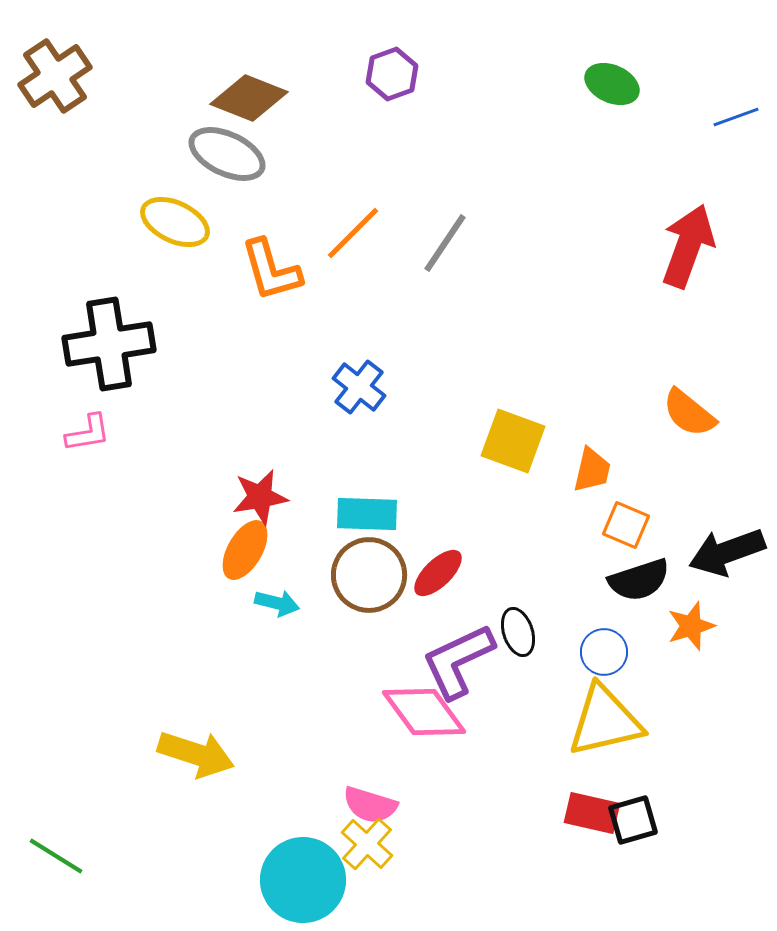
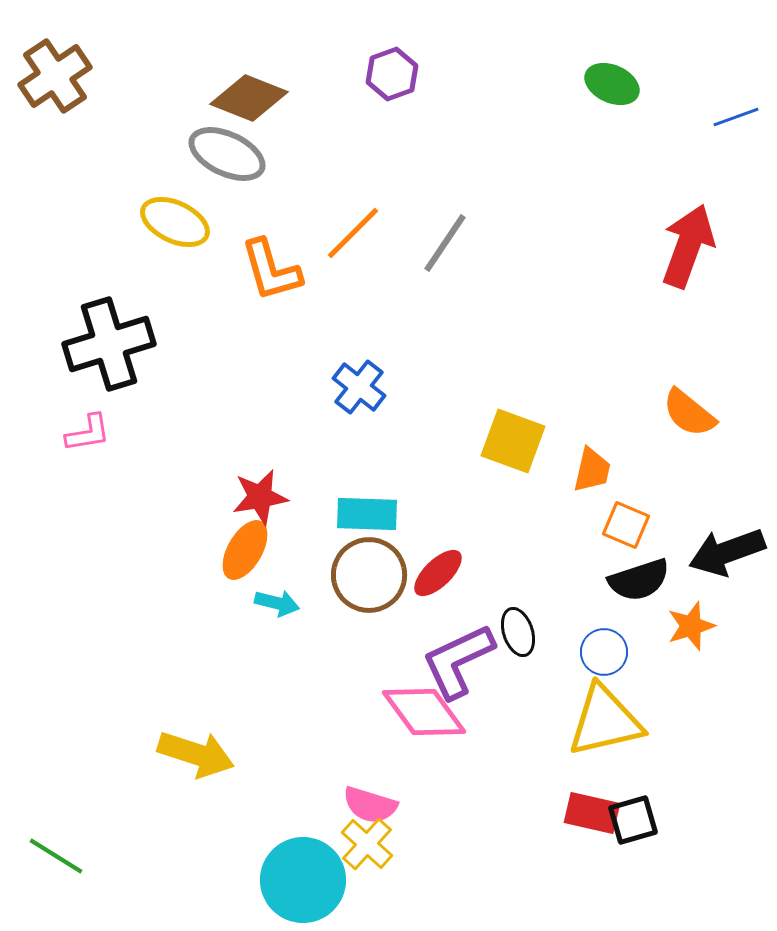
black cross: rotated 8 degrees counterclockwise
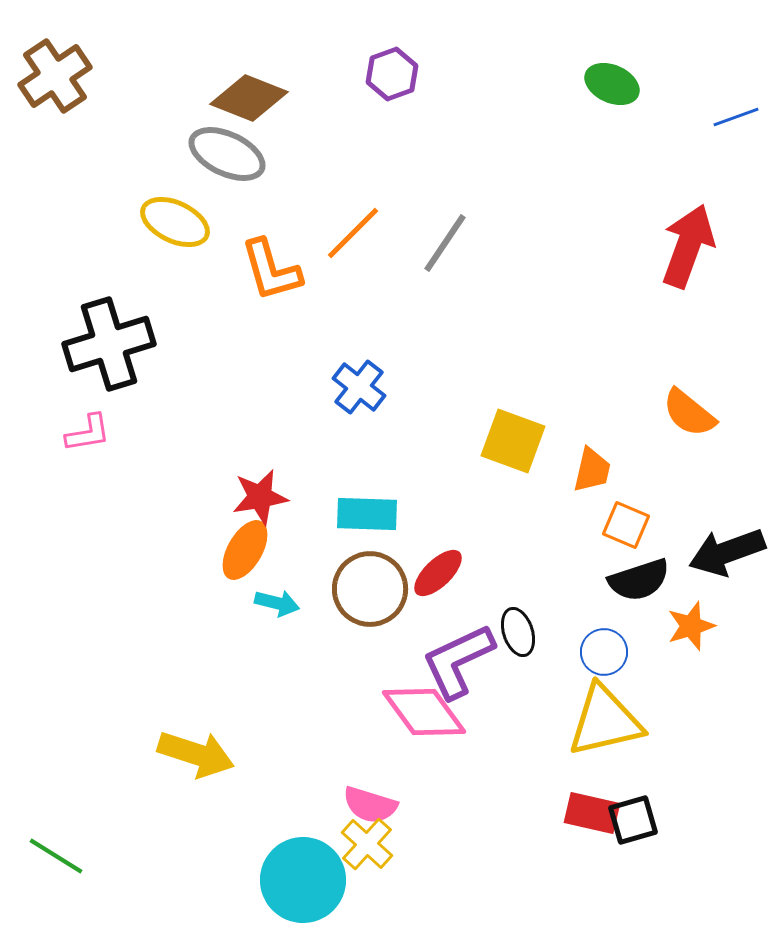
brown circle: moved 1 px right, 14 px down
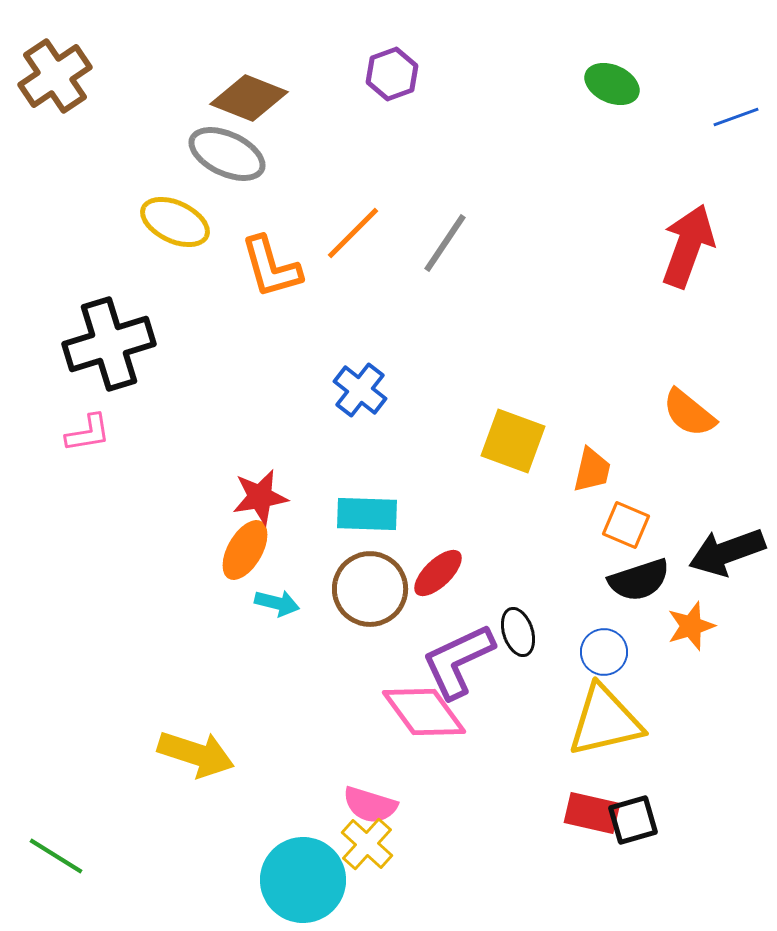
orange L-shape: moved 3 px up
blue cross: moved 1 px right, 3 px down
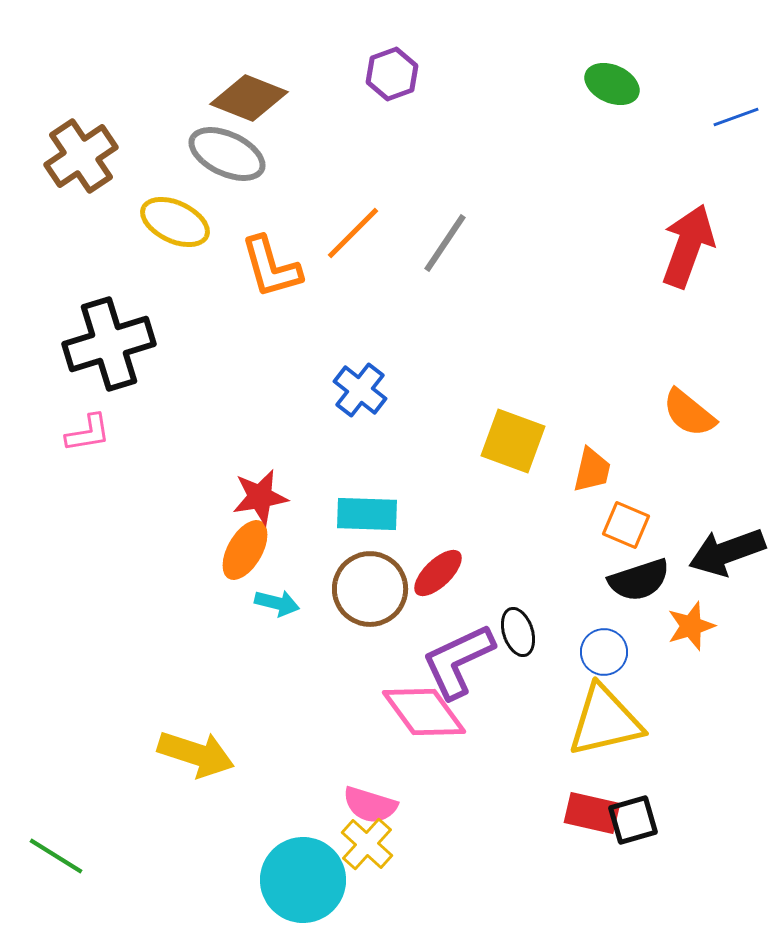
brown cross: moved 26 px right, 80 px down
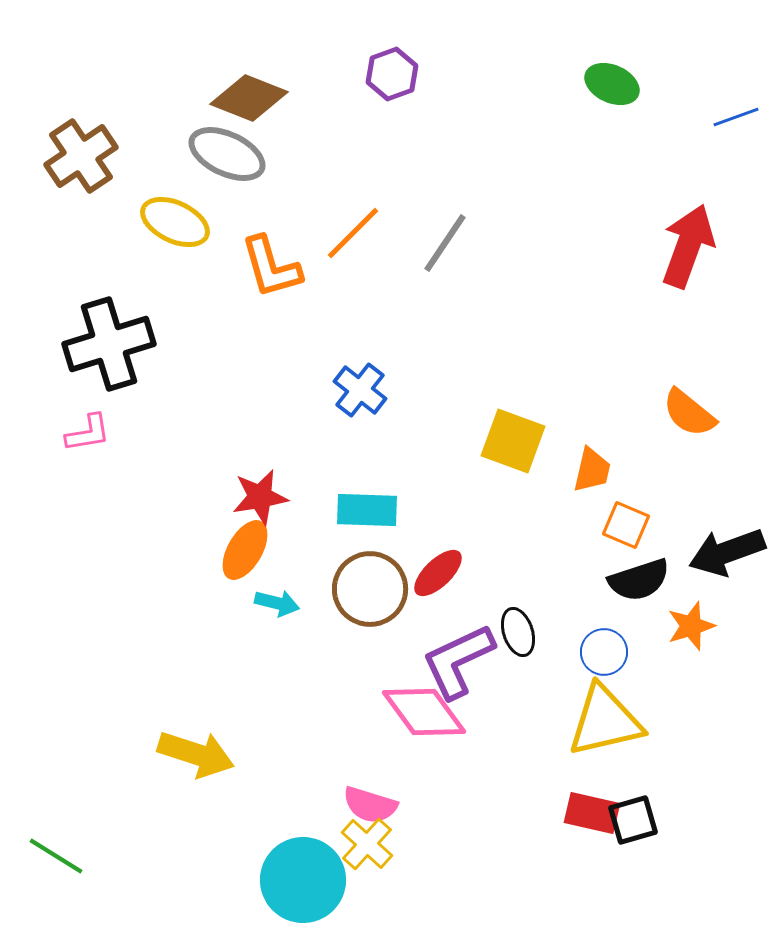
cyan rectangle: moved 4 px up
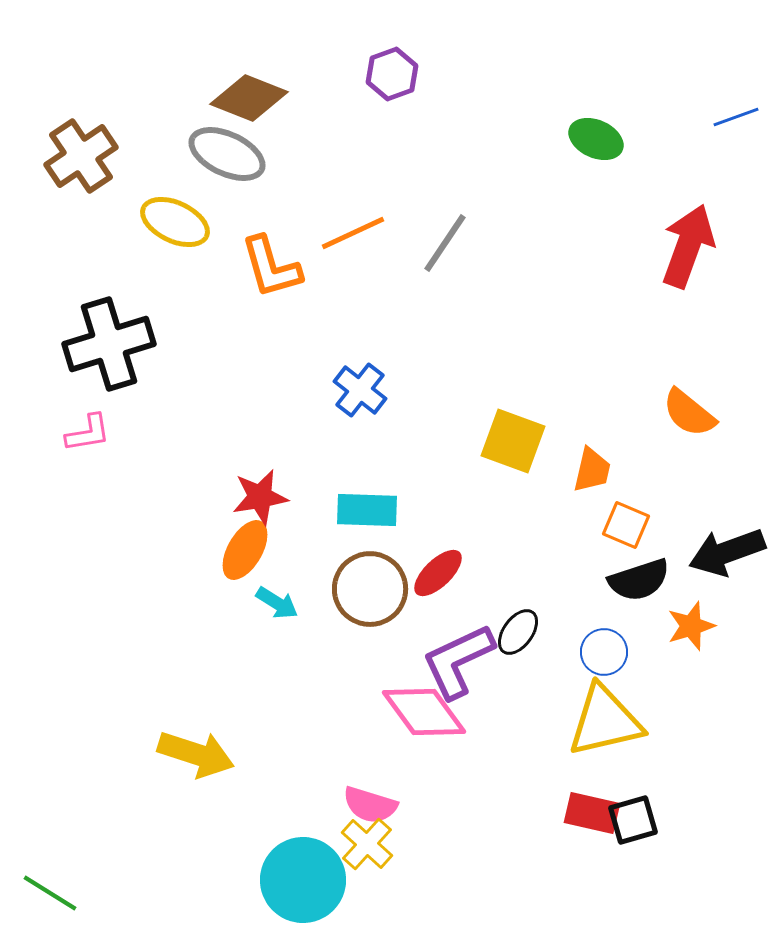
green ellipse: moved 16 px left, 55 px down
orange line: rotated 20 degrees clockwise
cyan arrow: rotated 18 degrees clockwise
black ellipse: rotated 54 degrees clockwise
green line: moved 6 px left, 37 px down
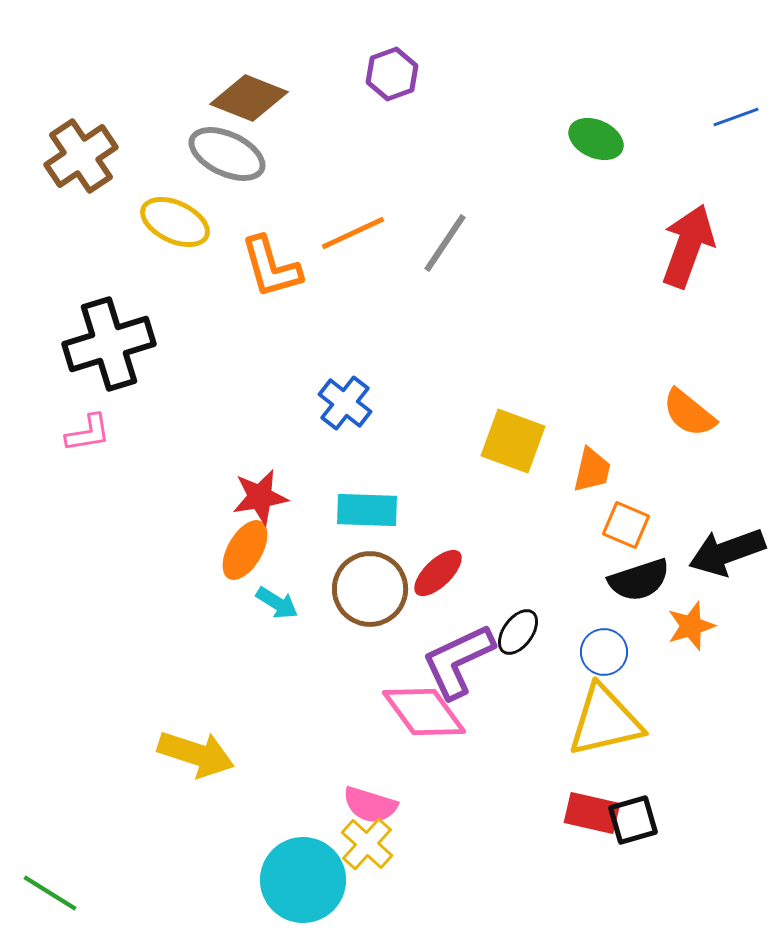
blue cross: moved 15 px left, 13 px down
